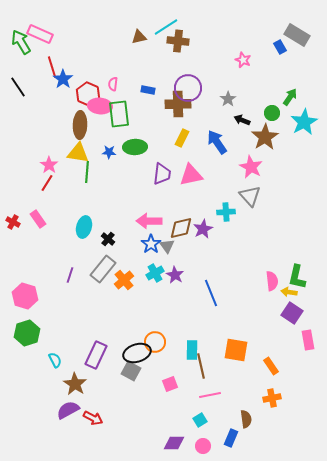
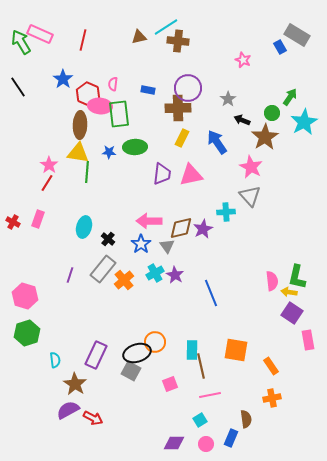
red line at (52, 67): moved 31 px right, 27 px up; rotated 30 degrees clockwise
brown cross at (178, 104): moved 4 px down
pink rectangle at (38, 219): rotated 54 degrees clockwise
blue star at (151, 244): moved 10 px left
cyan semicircle at (55, 360): rotated 21 degrees clockwise
pink circle at (203, 446): moved 3 px right, 2 px up
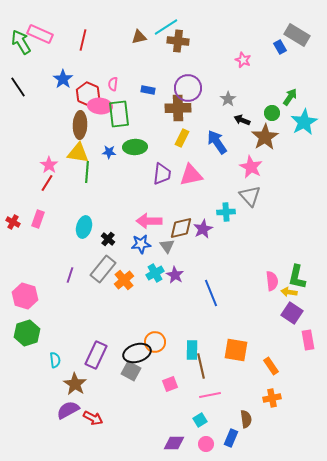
blue star at (141, 244): rotated 30 degrees clockwise
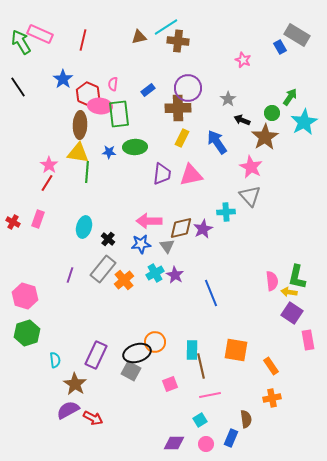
blue rectangle at (148, 90): rotated 48 degrees counterclockwise
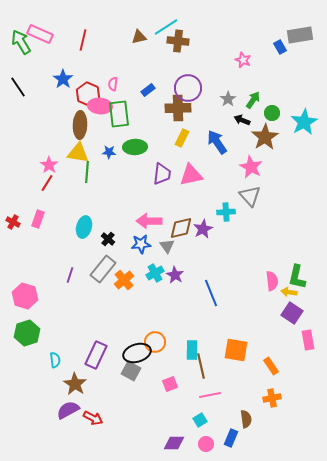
gray rectangle at (297, 35): moved 3 px right; rotated 40 degrees counterclockwise
green arrow at (290, 97): moved 37 px left, 3 px down
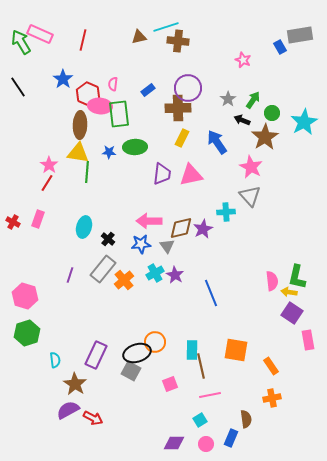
cyan line at (166, 27): rotated 15 degrees clockwise
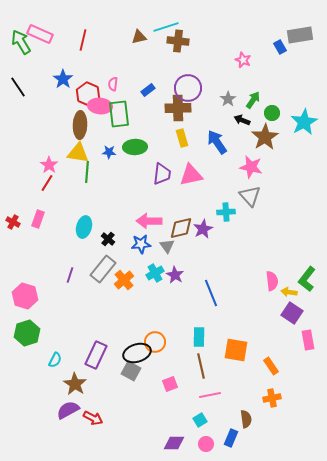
yellow rectangle at (182, 138): rotated 42 degrees counterclockwise
pink star at (251, 167): rotated 15 degrees counterclockwise
green L-shape at (297, 277): moved 10 px right, 2 px down; rotated 25 degrees clockwise
cyan rectangle at (192, 350): moved 7 px right, 13 px up
cyan semicircle at (55, 360): rotated 35 degrees clockwise
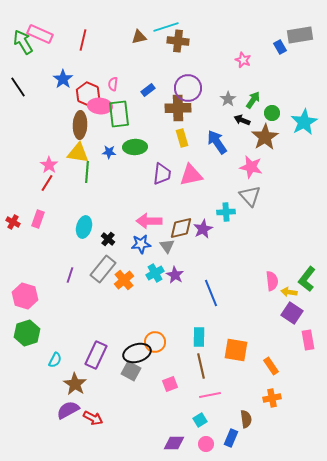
green arrow at (21, 42): moved 2 px right
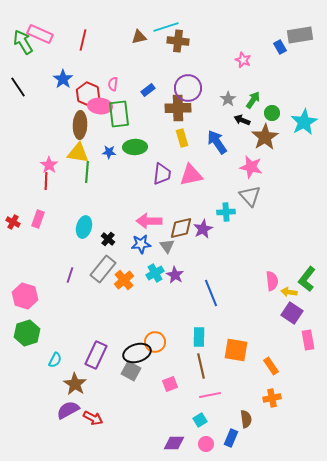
red line at (47, 183): moved 1 px left, 2 px up; rotated 30 degrees counterclockwise
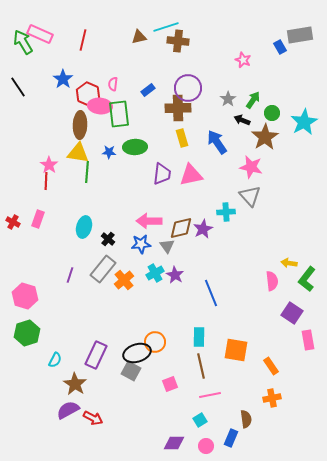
yellow arrow at (289, 292): moved 29 px up
pink circle at (206, 444): moved 2 px down
